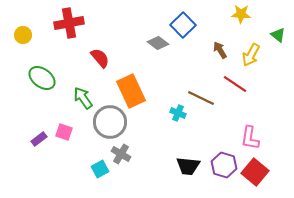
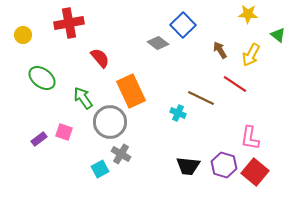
yellow star: moved 7 px right
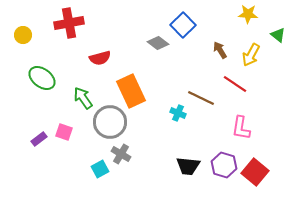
red semicircle: rotated 115 degrees clockwise
pink L-shape: moved 9 px left, 10 px up
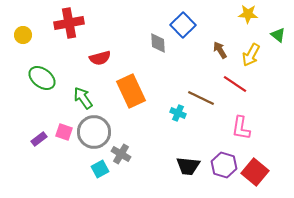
gray diamond: rotated 50 degrees clockwise
gray circle: moved 16 px left, 10 px down
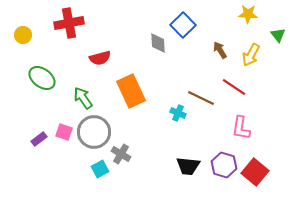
green triangle: rotated 14 degrees clockwise
red line: moved 1 px left, 3 px down
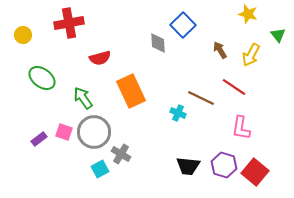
yellow star: rotated 12 degrees clockwise
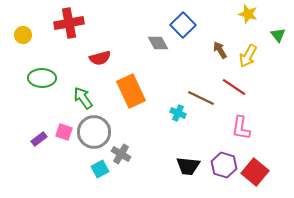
gray diamond: rotated 25 degrees counterclockwise
yellow arrow: moved 3 px left, 1 px down
green ellipse: rotated 36 degrees counterclockwise
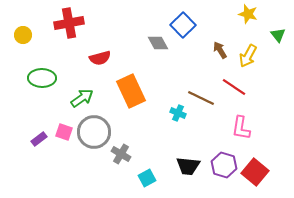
green arrow: moved 1 px left; rotated 90 degrees clockwise
cyan square: moved 47 px right, 9 px down
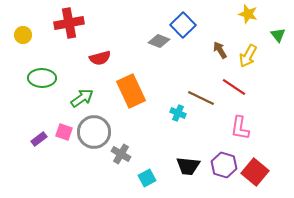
gray diamond: moved 1 px right, 2 px up; rotated 40 degrees counterclockwise
pink L-shape: moved 1 px left
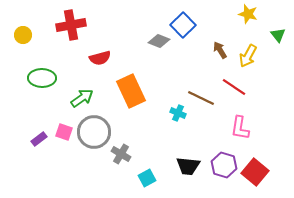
red cross: moved 2 px right, 2 px down
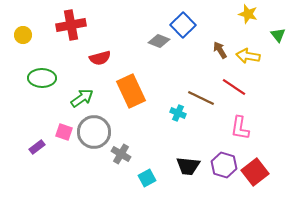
yellow arrow: rotated 70 degrees clockwise
purple rectangle: moved 2 px left, 8 px down
red square: rotated 12 degrees clockwise
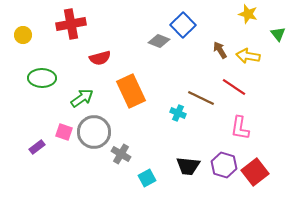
red cross: moved 1 px up
green triangle: moved 1 px up
